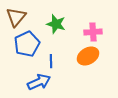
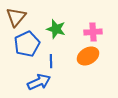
green star: moved 5 px down
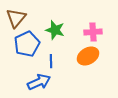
brown triangle: moved 1 px down
green star: moved 1 px left, 1 px down
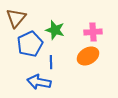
blue pentagon: moved 3 px right
blue line: moved 1 px down
blue arrow: rotated 145 degrees counterclockwise
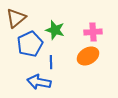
brown triangle: rotated 10 degrees clockwise
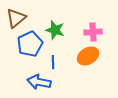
blue line: moved 2 px right
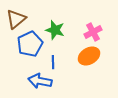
brown triangle: moved 1 px down
pink cross: rotated 24 degrees counterclockwise
orange ellipse: moved 1 px right
blue arrow: moved 1 px right, 1 px up
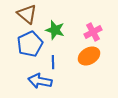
brown triangle: moved 11 px right, 5 px up; rotated 40 degrees counterclockwise
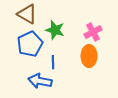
brown triangle: rotated 10 degrees counterclockwise
orange ellipse: rotated 60 degrees counterclockwise
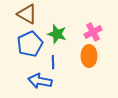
green star: moved 2 px right, 4 px down
